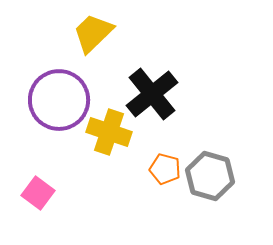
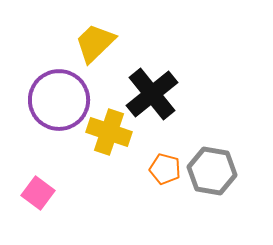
yellow trapezoid: moved 2 px right, 10 px down
gray hexagon: moved 2 px right, 5 px up; rotated 6 degrees counterclockwise
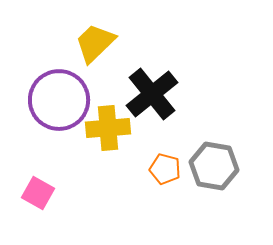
yellow cross: moved 1 px left, 4 px up; rotated 24 degrees counterclockwise
gray hexagon: moved 2 px right, 5 px up
pink square: rotated 8 degrees counterclockwise
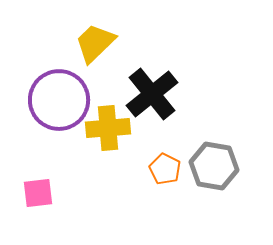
orange pentagon: rotated 12 degrees clockwise
pink square: rotated 36 degrees counterclockwise
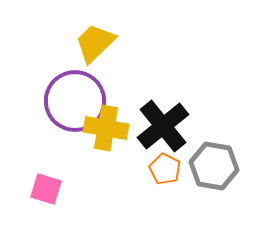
black cross: moved 11 px right, 32 px down
purple circle: moved 16 px right, 1 px down
yellow cross: moved 2 px left; rotated 15 degrees clockwise
pink square: moved 8 px right, 4 px up; rotated 24 degrees clockwise
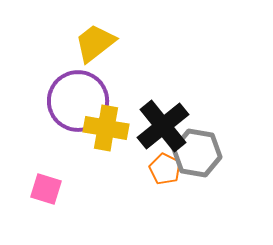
yellow trapezoid: rotated 6 degrees clockwise
purple circle: moved 3 px right
gray hexagon: moved 17 px left, 13 px up
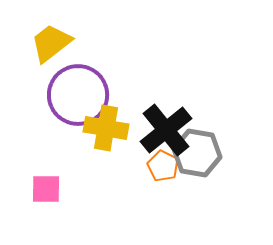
yellow trapezoid: moved 44 px left
purple circle: moved 6 px up
black cross: moved 3 px right, 4 px down
orange pentagon: moved 2 px left, 3 px up
pink square: rotated 16 degrees counterclockwise
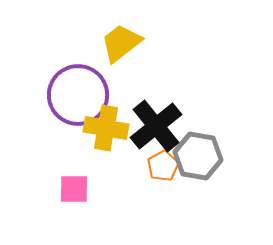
yellow trapezoid: moved 70 px right
black cross: moved 10 px left, 4 px up
gray hexagon: moved 1 px right, 3 px down
orange pentagon: rotated 16 degrees clockwise
pink square: moved 28 px right
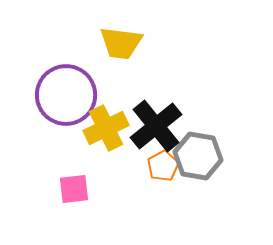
yellow trapezoid: rotated 135 degrees counterclockwise
purple circle: moved 12 px left
yellow cross: rotated 36 degrees counterclockwise
pink square: rotated 8 degrees counterclockwise
